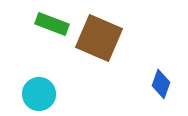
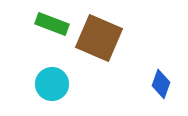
cyan circle: moved 13 px right, 10 px up
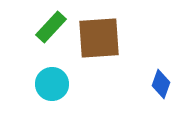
green rectangle: moved 1 px left, 3 px down; rotated 68 degrees counterclockwise
brown square: rotated 27 degrees counterclockwise
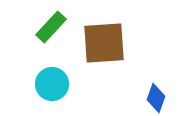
brown square: moved 5 px right, 5 px down
blue diamond: moved 5 px left, 14 px down
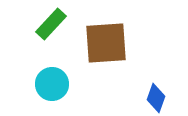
green rectangle: moved 3 px up
brown square: moved 2 px right
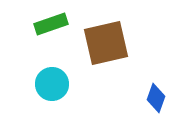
green rectangle: rotated 28 degrees clockwise
brown square: rotated 9 degrees counterclockwise
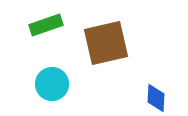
green rectangle: moved 5 px left, 1 px down
blue diamond: rotated 16 degrees counterclockwise
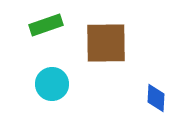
brown square: rotated 12 degrees clockwise
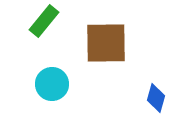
green rectangle: moved 2 px left, 4 px up; rotated 32 degrees counterclockwise
blue diamond: rotated 12 degrees clockwise
